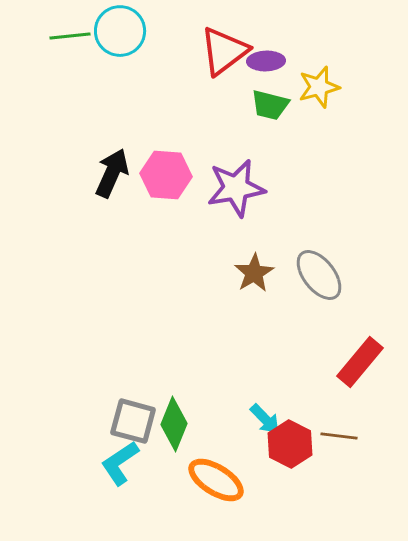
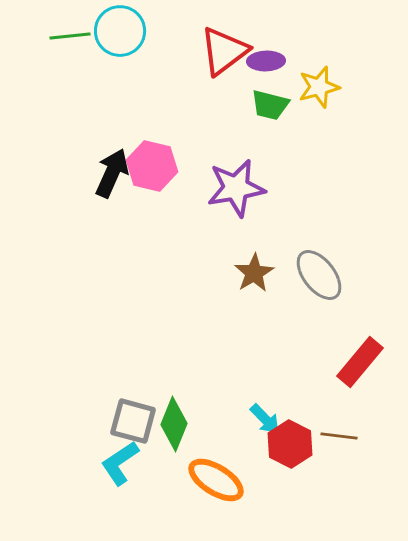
pink hexagon: moved 14 px left, 9 px up; rotated 9 degrees clockwise
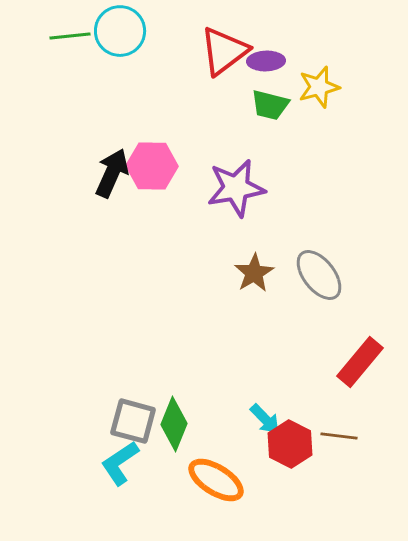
pink hexagon: rotated 12 degrees counterclockwise
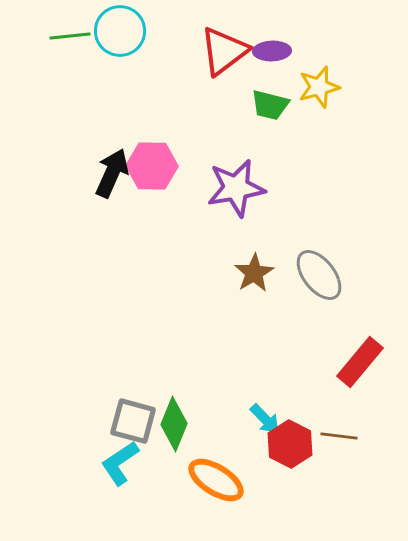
purple ellipse: moved 6 px right, 10 px up
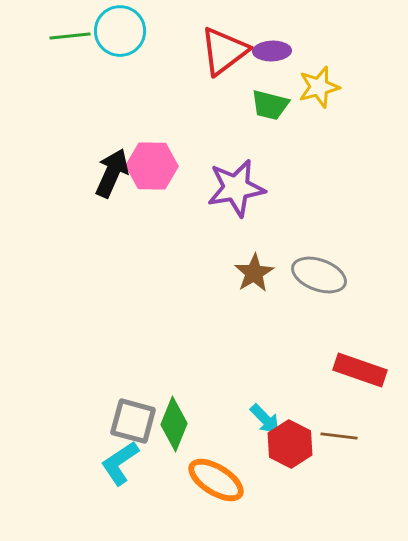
gray ellipse: rotated 32 degrees counterclockwise
red rectangle: moved 8 px down; rotated 69 degrees clockwise
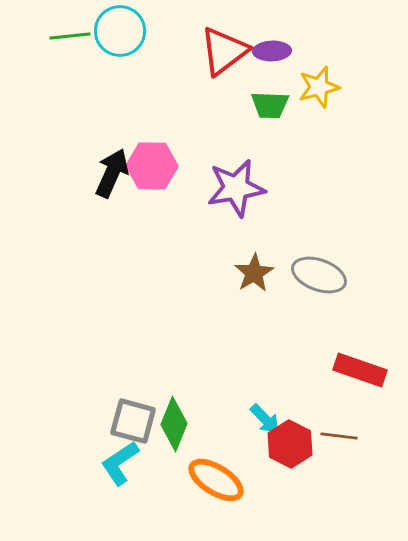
green trapezoid: rotated 12 degrees counterclockwise
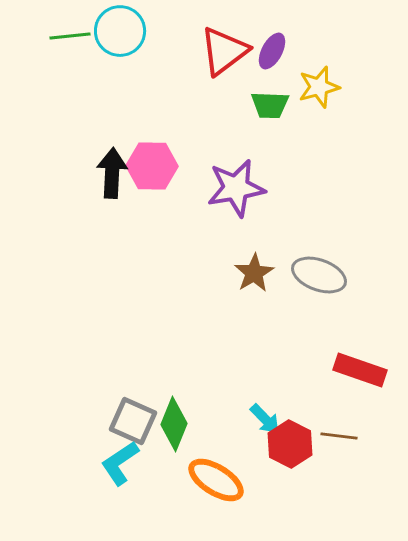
purple ellipse: rotated 60 degrees counterclockwise
black arrow: rotated 21 degrees counterclockwise
gray square: rotated 9 degrees clockwise
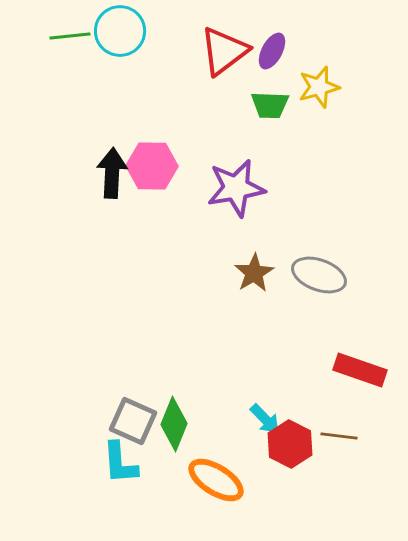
cyan L-shape: rotated 60 degrees counterclockwise
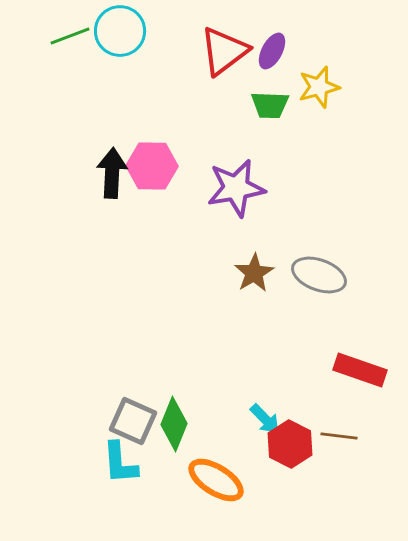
green line: rotated 15 degrees counterclockwise
